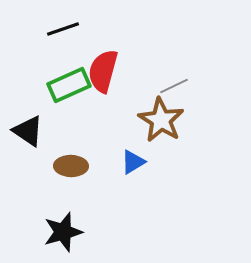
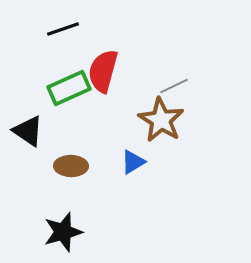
green rectangle: moved 3 px down
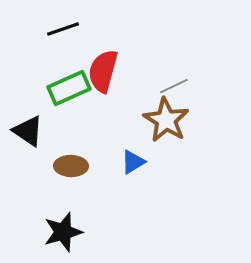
brown star: moved 5 px right
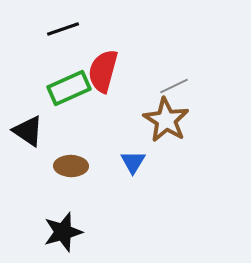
blue triangle: rotated 28 degrees counterclockwise
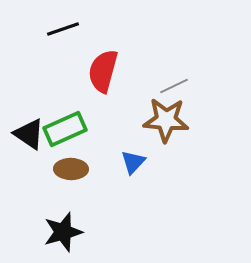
green rectangle: moved 4 px left, 41 px down
brown star: rotated 27 degrees counterclockwise
black triangle: moved 1 px right, 3 px down
blue triangle: rotated 12 degrees clockwise
brown ellipse: moved 3 px down
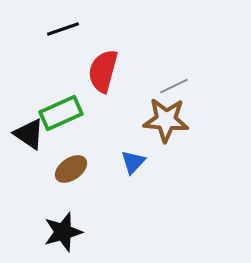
green rectangle: moved 4 px left, 16 px up
brown ellipse: rotated 36 degrees counterclockwise
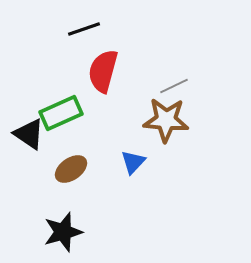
black line: moved 21 px right
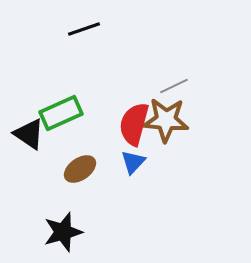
red semicircle: moved 31 px right, 53 px down
brown ellipse: moved 9 px right
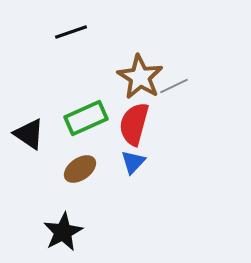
black line: moved 13 px left, 3 px down
green rectangle: moved 25 px right, 5 px down
brown star: moved 26 px left, 43 px up; rotated 27 degrees clockwise
black star: rotated 12 degrees counterclockwise
